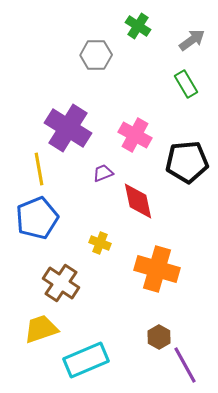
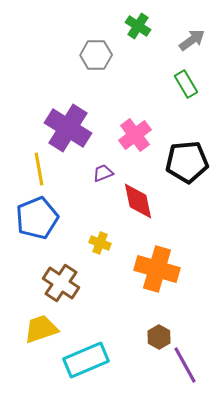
pink cross: rotated 24 degrees clockwise
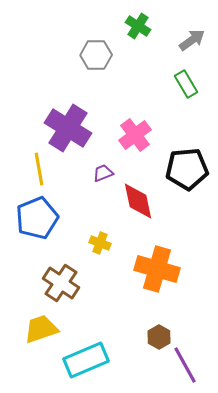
black pentagon: moved 7 px down
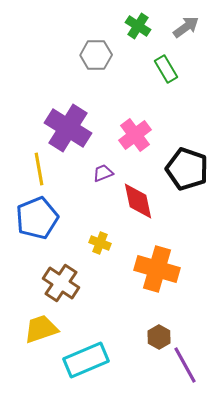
gray arrow: moved 6 px left, 13 px up
green rectangle: moved 20 px left, 15 px up
black pentagon: rotated 24 degrees clockwise
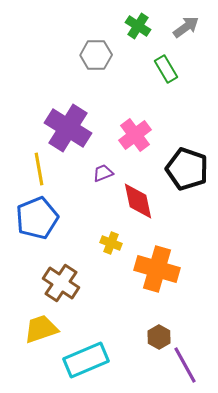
yellow cross: moved 11 px right
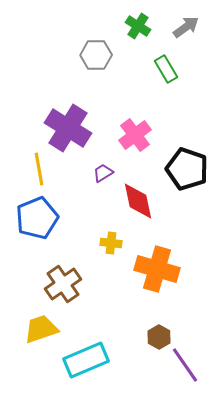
purple trapezoid: rotated 10 degrees counterclockwise
yellow cross: rotated 15 degrees counterclockwise
brown cross: moved 2 px right, 1 px down; rotated 21 degrees clockwise
purple line: rotated 6 degrees counterclockwise
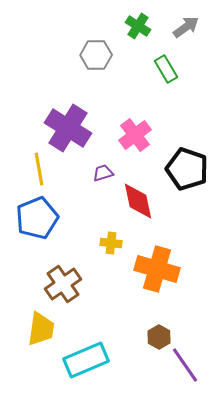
purple trapezoid: rotated 15 degrees clockwise
yellow trapezoid: rotated 117 degrees clockwise
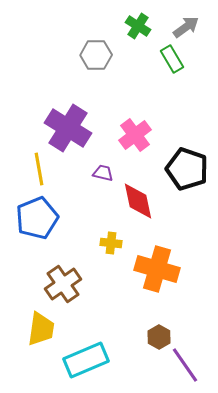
green rectangle: moved 6 px right, 10 px up
purple trapezoid: rotated 30 degrees clockwise
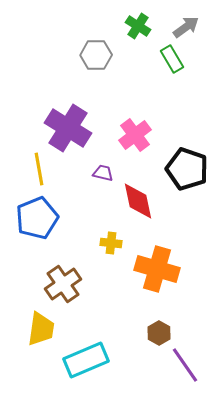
brown hexagon: moved 4 px up
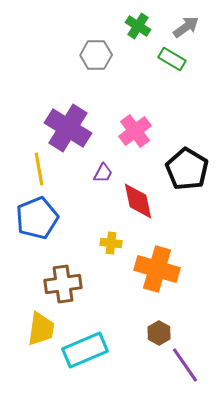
green rectangle: rotated 28 degrees counterclockwise
pink cross: moved 4 px up
black pentagon: rotated 12 degrees clockwise
purple trapezoid: rotated 105 degrees clockwise
brown cross: rotated 27 degrees clockwise
cyan rectangle: moved 1 px left, 10 px up
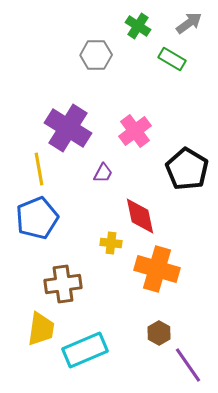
gray arrow: moved 3 px right, 4 px up
red diamond: moved 2 px right, 15 px down
purple line: moved 3 px right
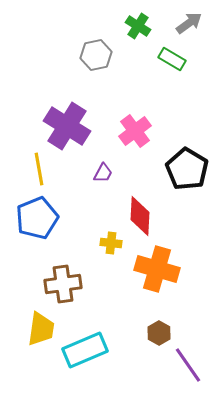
gray hexagon: rotated 12 degrees counterclockwise
purple cross: moved 1 px left, 2 px up
red diamond: rotated 15 degrees clockwise
